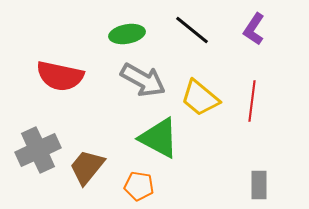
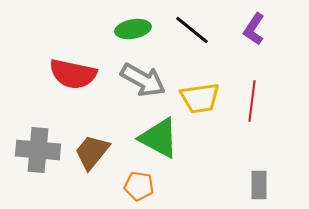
green ellipse: moved 6 px right, 5 px up
red semicircle: moved 13 px right, 2 px up
yellow trapezoid: rotated 48 degrees counterclockwise
gray cross: rotated 30 degrees clockwise
brown trapezoid: moved 5 px right, 15 px up
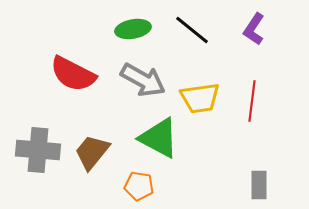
red semicircle: rotated 15 degrees clockwise
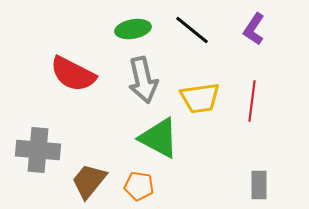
gray arrow: rotated 48 degrees clockwise
brown trapezoid: moved 3 px left, 29 px down
